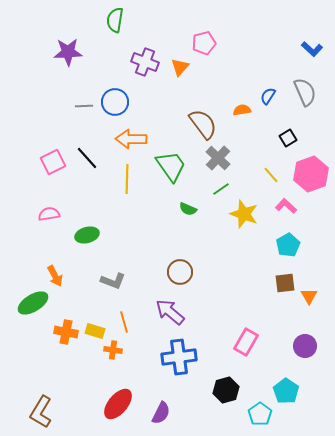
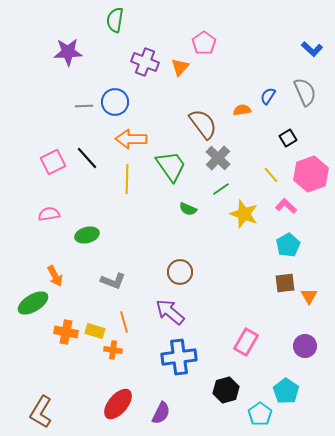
pink pentagon at (204, 43): rotated 20 degrees counterclockwise
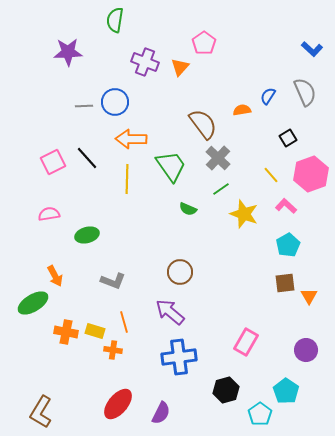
purple circle at (305, 346): moved 1 px right, 4 px down
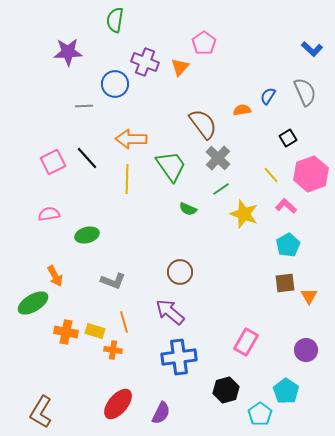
blue circle at (115, 102): moved 18 px up
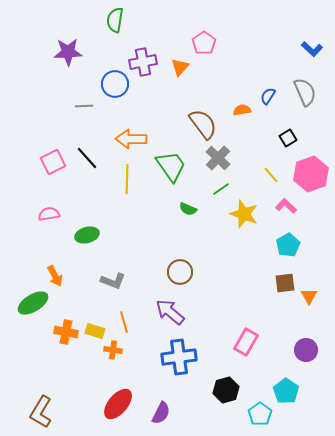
purple cross at (145, 62): moved 2 px left; rotated 32 degrees counterclockwise
